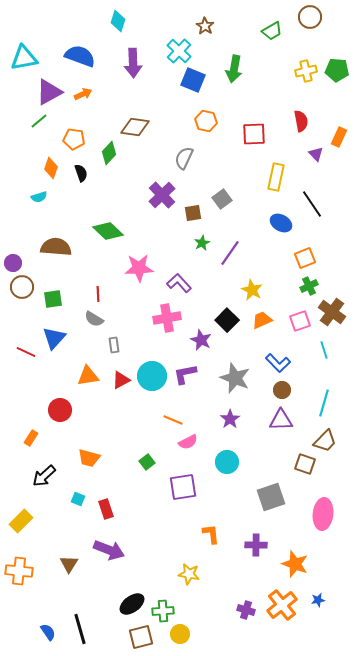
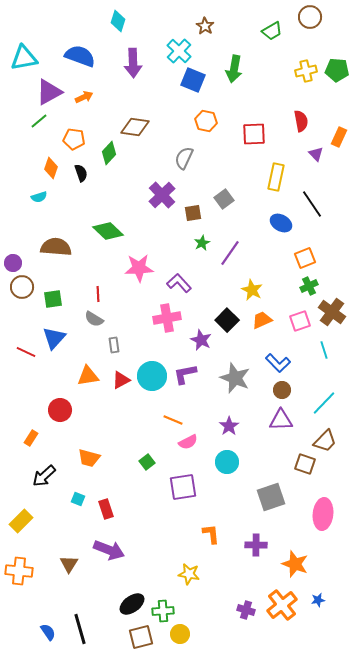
orange arrow at (83, 94): moved 1 px right, 3 px down
gray square at (222, 199): moved 2 px right
cyan line at (324, 403): rotated 28 degrees clockwise
purple star at (230, 419): moved 1 px left, 7 px down
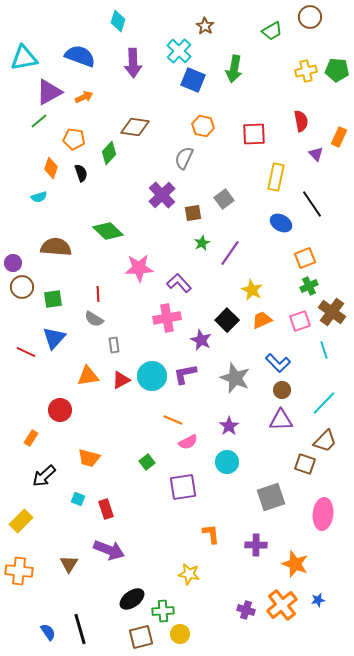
orange hexagon at (206, 121): moved 3 px left, 5 px down
black ellipse at (132, 604): moved 5 px up
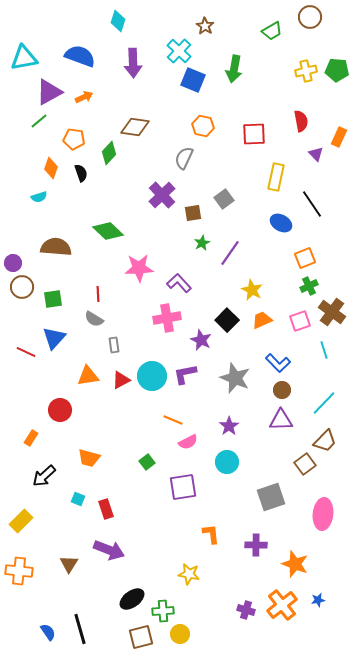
brown square at (305, 464): rotated 35 degrees clockwise
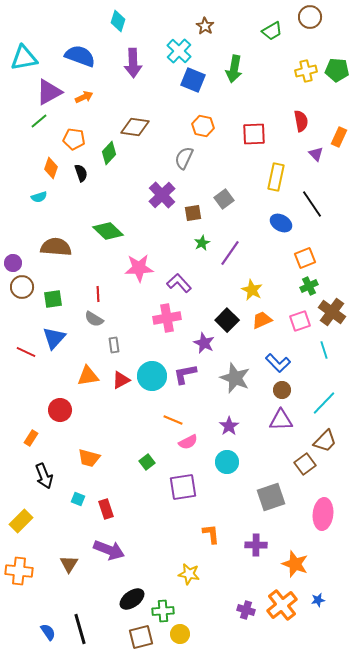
purple star at (201, 340): moved 3 px right, 3 px down
black arrow at (44, 476): rotated 70 degrees counterclockwise
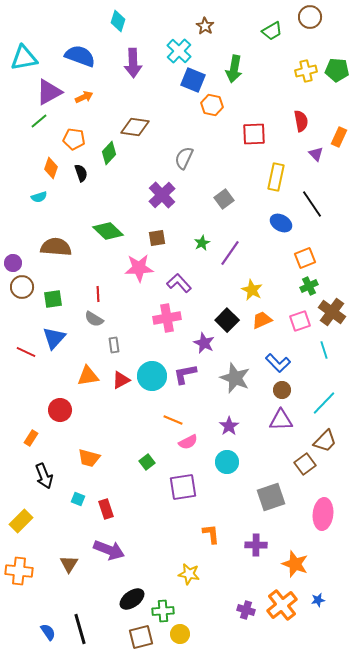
orange hexagon at (203, 126): moved 9 px right, 21 px up
brown square at (193, 213): moved 36 px left, 25 px down
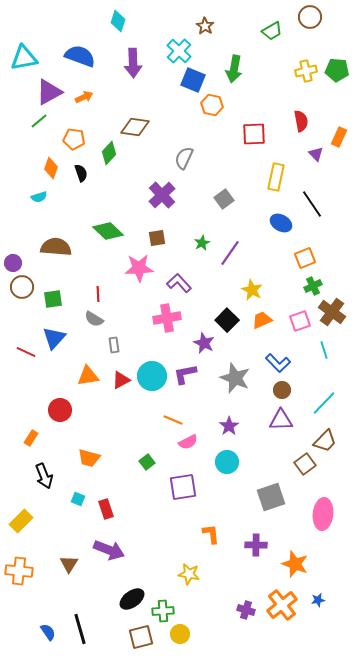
green cross at (309, 286): moved 4 px right
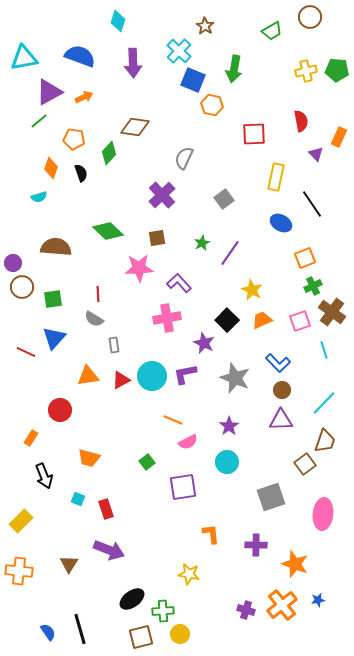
brown trapezoid at (325, 441): rotated 25 degrees counterclockwise
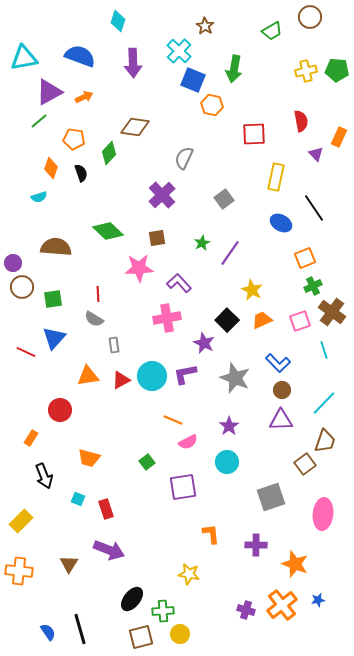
black line at (312, 204): moved 2 px right, 4 px down
black ellipse at (132, 599): rotated 15 degrees counterclockwise
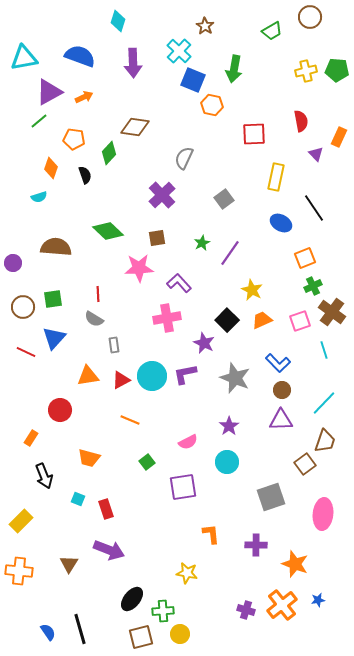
black semicircle at (81, 173): moved 4 px right, 2 px down
brown circle at (22, 287): moved 1 px right, 20 px down
orange line at (173, 420): moved 43 px left
yellow star at (189, 574): moved 2 px left, 1 px up
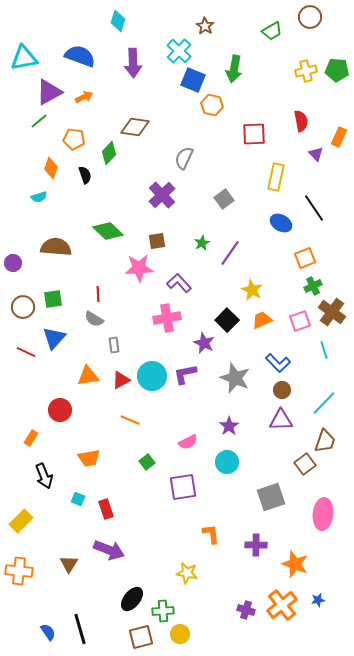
brown square at (157, 238): moved 3 px down
orange trapezoid at (89, 458): rotated 25 degrees counterclockwise
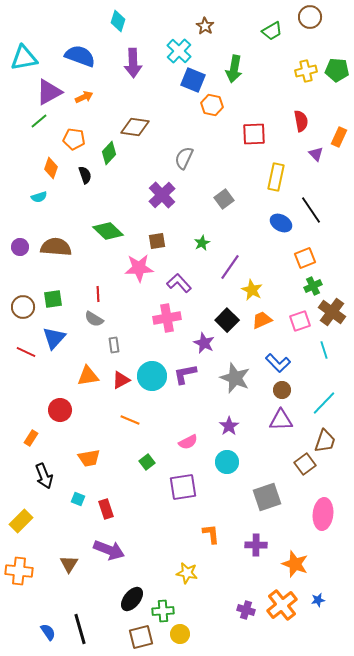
black line at (314, 208): moved 3 px left, 2 px down
purple line at (230, 253): moved 14 px down
purple circle at (13, 263): moved 7 px right, 16 px up
gray square at (271, 497): moved 4 px left
